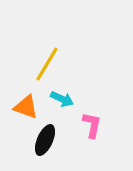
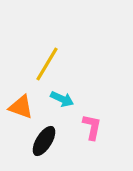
orange triangle: moved 5 px left
pink L-shape: moved 2 px down
black ellipse: moved 1 px left, 1 px down; rotated 8 degrees clockwise
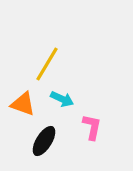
orange triangle: moved 2 px right, 3 px up
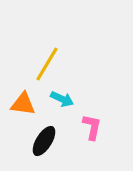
orange triangle: rotated 12 degrees counterclockwise
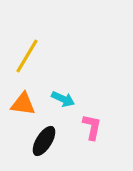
yellow line: moved 20 px left, 8 px up
cyan arrow: moved 1 px right
